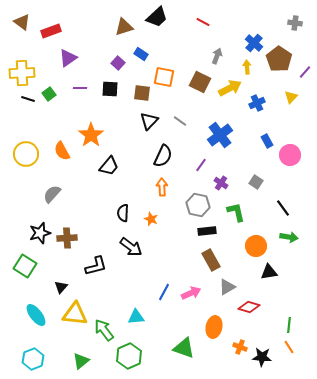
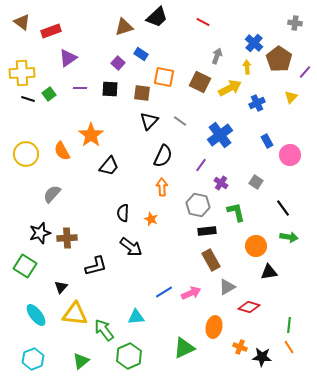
blue line at (164, 292): rotated 30 degrees clockwise
green triangle at (184, 348): rotated 45 degrees counterclockwise
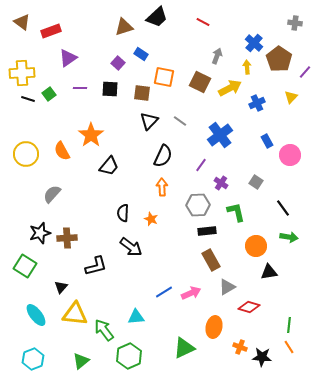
gray hexagon at (198, 205): rotated 15 degrees counterclockwise
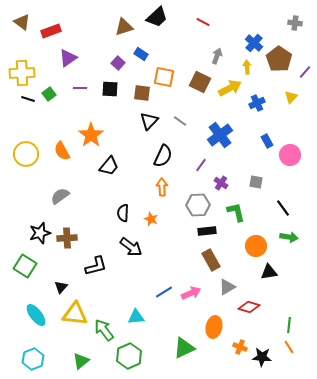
gray square at (256, 182): rotated 24 degrees counterclockwise
gray semicircle at (52, 194): moved 8 px right, 2 px down; rotated 12 degrees clockwise
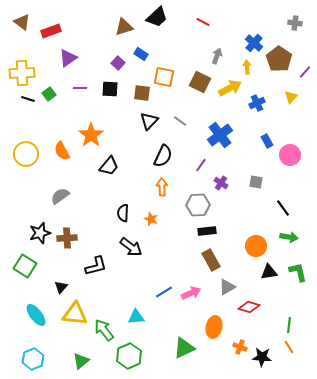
green L-shape at (236, 212): moved 62 px right, 60 px down
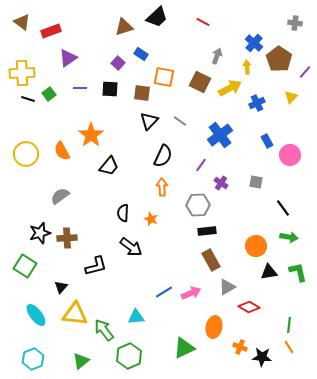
red diamond at (249, 307): rotated 15 degrees clockwise
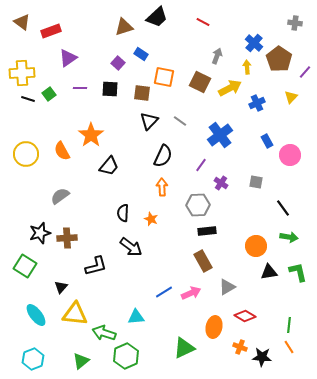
brown rectangle at (211, 260): moved 8 px left, 1 px down
red diamond at (249, 307): moved 4 px left, 9 px down
green arrow at (104, 330): moved 3 px down; rotated 35 degrees counterclockwise
green hexagon at (129, 356): moved 3 px left
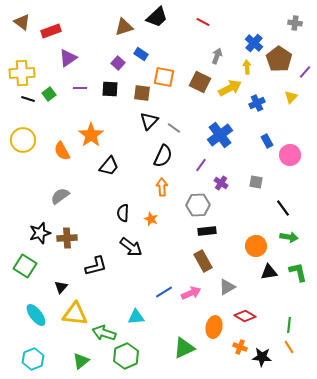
gray line at (180, 121): moved 6 px left, 7 px down
yellow circle at (26, 154): moved 3 px left, 14 px up
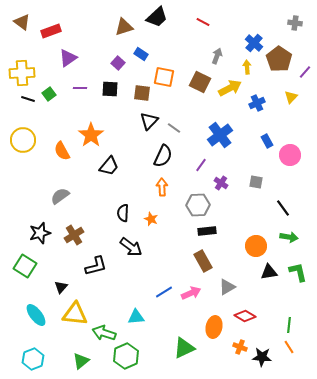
brown cross at (67, 238): moved 7 px right, 3 px up; rotated 30 degrees counterclockwise
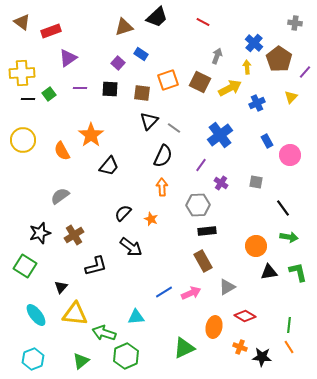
orange square at (164, 77): moved 4 px right, 3 px down; rotated 30 degrees counterclockwise
black line at (28, 99): rotated 16 degrees counterclockwise
black semicircle at (123, 213): rotated 42 degrees clockwise
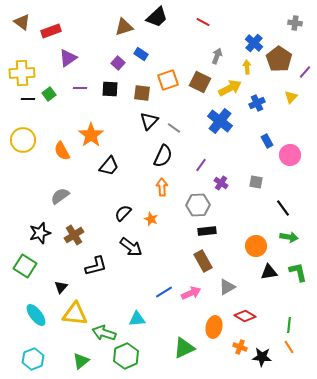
blue cross at (220, 135): moved 14 px up; rotated 15 degrees counterclockwise
cyan triangle at (136, 317): moved 1 px right, 2 px down
